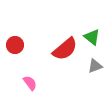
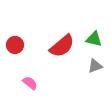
green triangle: moved 2 px right, 2 px down; rotated 24 degrees counterclockwise
red semicircle: moved 3 px left, 3 px up
pink semicircle: rotated 14 degrees counterclockwise
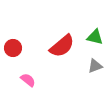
green triangle: moved 1 px right, 2 px up
red circle: moved 2 px left, 3 px down
pink semicircle: moved 2 px left, 3 px up
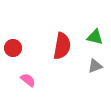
red semicircle: rotated 40 degrees counterclockwise
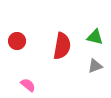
red circle: moved 4 px right, 7 px up
pink semicircle: moved 5 px down
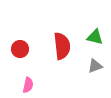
red circle: moved 3 px right, 8 px down
red semicircle: rotated 16 degrees counterclockwise
pink semicircle: rotated 63 degrees clockwise
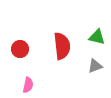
green triangle: moved 2 px right
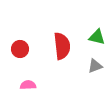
pink semicircle: rotated 105 degrees counterclockwise
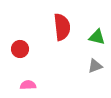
red semicircle: moved 19 px up
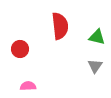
red semicircle: moved 2 px left, 1 px up
gray triangle: rotated 35 degrees counterclockwise
pink semicircle: moved 1 px down
